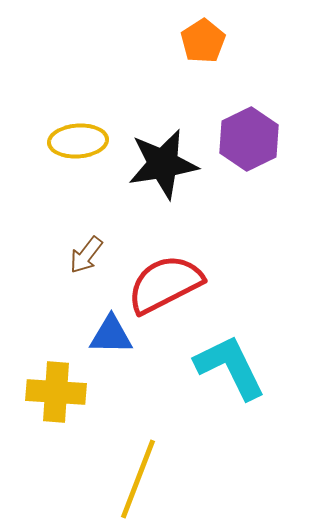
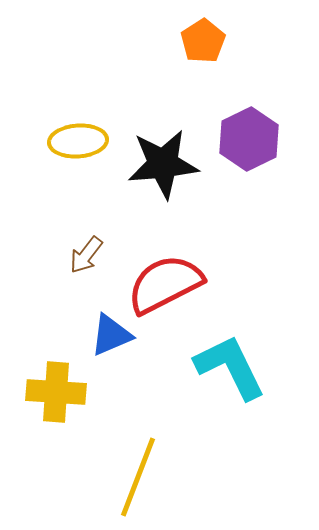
black star: rotated 4 degrees clockwise
blue triangle: rotated 24 degrees counterclockwise
yellow line: moved 2 px up
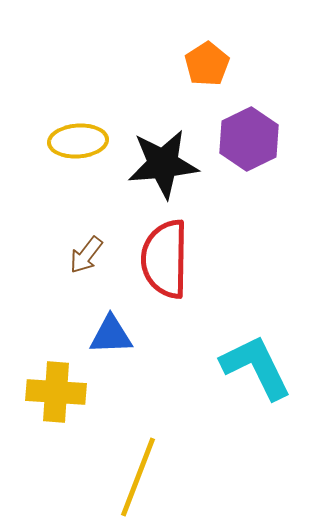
orange pentagon: moved 4 px right, 23 px down
red semicircle: moved 25 px up; rotated 62 degrees counterclockwise
blue triangle: rotated 21 degrees clockwise
cyan L-shape: moved 26 px right
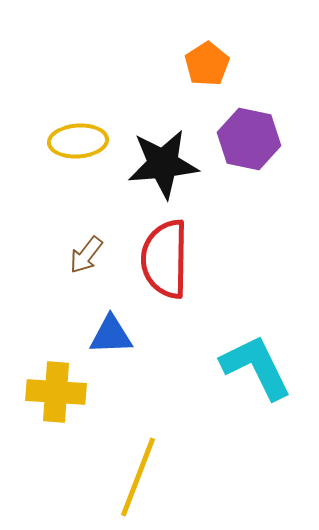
purple hexagon: rotated 22 degrees counterclockwise
